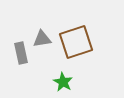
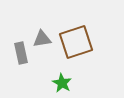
green star: moved 1 px left, 1 px down
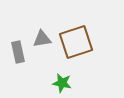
gray rectangle: moved 3 px left, 1 px up
green star: rotated 18 degrees counterclockwise
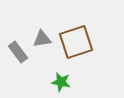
gray rectangle: rotated 25 degrees counterclockwise
green star: moved 1 px left, 1 px up
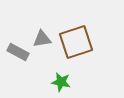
gray rectangle: rotated 25 degrees counterclockwise
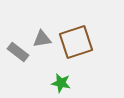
gray rectangle: rotated 10 degrees clockwise
green star: moved 1 px down
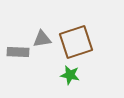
gray rectangle: rotated 35 degrees counterclockwise
green star: moved 9 px right, 8 px up
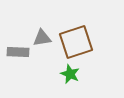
gray triangle: moved 1 px up
green star: moved 1 px up; rotated 12 degrees clockwise
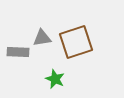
green star: moved 15 px left, 5 px down
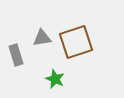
gray rectangle: moved 2 px left, 3 px down; rotated 70 degrees clockwise
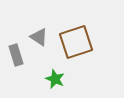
gray triangle: moved 3 px left, 1 px up; rotated 42 degrees clockwise
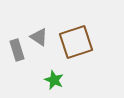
gray rectangle: moved 1 px right, 5 px up
green star: moved 1 px left, 1 px down
